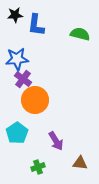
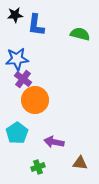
purple arrow: moved 2 px left, 1 px down; rotated 132 degrees clockwise
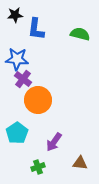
blue L-shape: moved 4 px down
blue star: rotated 10 degrees clockwise
orange circle: moved 3 px right
purple arrow: rotated 66 degrees counterclockwise
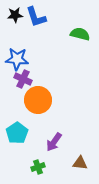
blue L-shape: moved 12 px up; rotated 25 degrees counterclockwise
purple cross: rotated 12 degrees counterclockwise
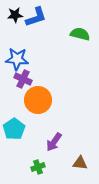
blue L-shape: rotated 90 degrees counterclockwise
cyan pentagon: moved 3 px left, 4 px up
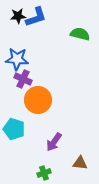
black star: moved 3 px right, 1 px down
cyan pentagon: rotated 20 degrees counterclockwise
green cross: moved 6 px right, 6 px down
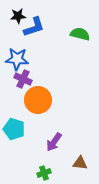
blue L-shape: moved 2 px left, 10 px down
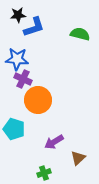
black star: moved 1 px up
purple arrow: rotated 24 degrees clockwise
brown triangle: moved 2 px left, 5 px up; rotated 49 degrees counterclockwise
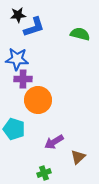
purple cross: rotated 24 degrees counterclockwise
brown triangle: moved 1 px up
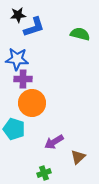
orange circle: moved 6 px left, 3 px down
